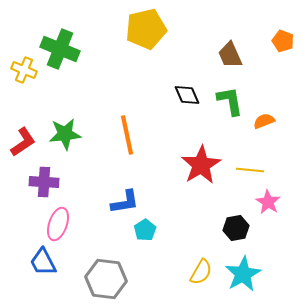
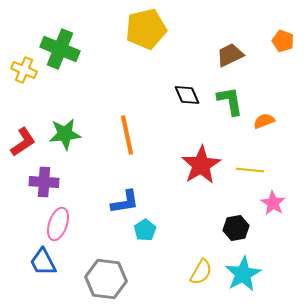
brown trapezoid: rotated 88 degrees clockwise
pink star: moved 5 px right, 1 px down
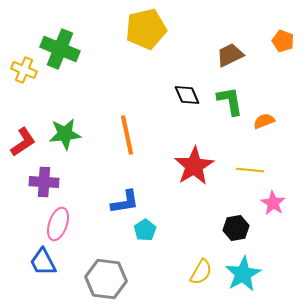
red star: moved 7 px left, 1 px down
